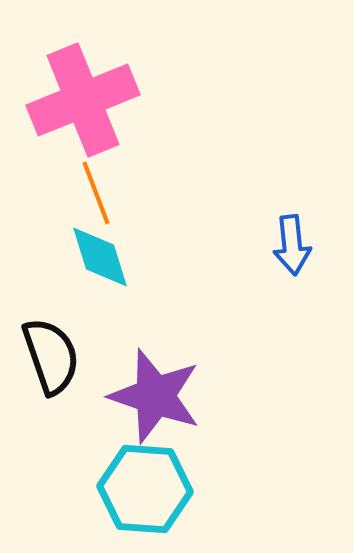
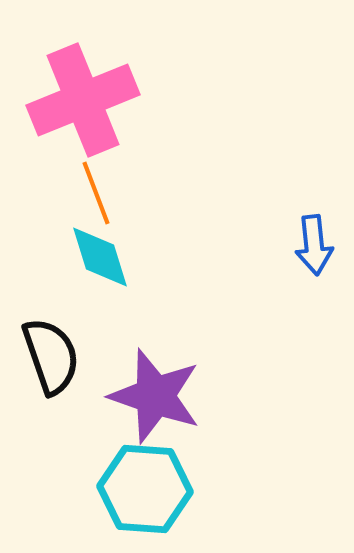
blue arrow: moved 22 px right
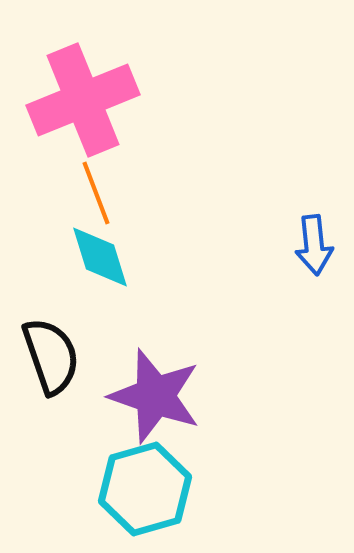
cyan hexagon: rotated 20 degrees counterclockwise
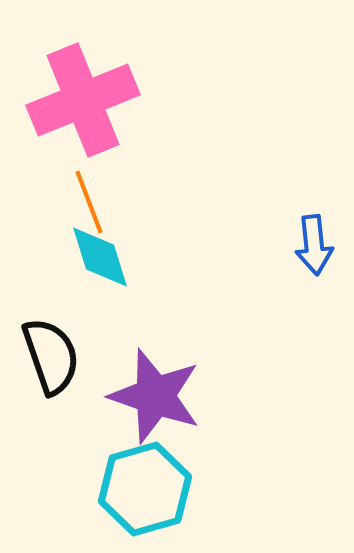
orange line: moved 7 px left, 9 px down
